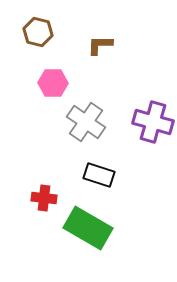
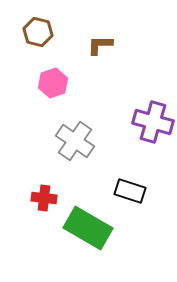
pink hexagon: rotated 20 degrees counterclockwise
gray cross: moved 11 px left, 19 px down
black rectangle: moved 31 px right, 16 px down
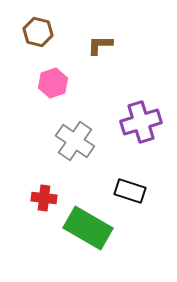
purple cross: moved 12 px left; rotated 33 degrees counterclockwise
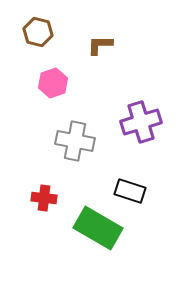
gray cross: rotated 24 degrees counterclockwise
green rectangle: moved 10 px right
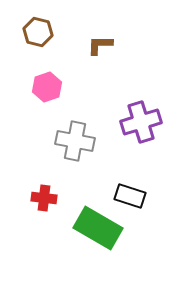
pink hexagon: moved 6 px left, 4 px down
black rectangle: moved 5 px down
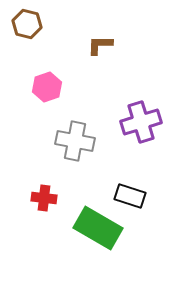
brown hexagon: moved 11 px left, 8 px up
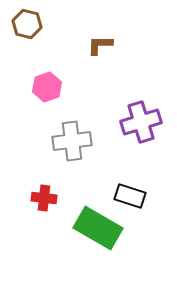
gray cross: moved 3 px left; rotated 18 degrees counterclockwise
